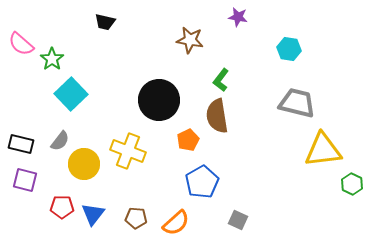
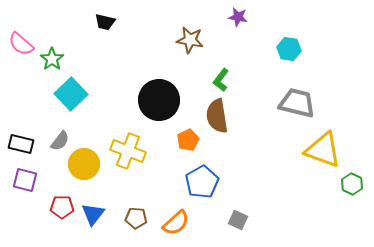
yellow triangle: rotated 27 degrees clockwise
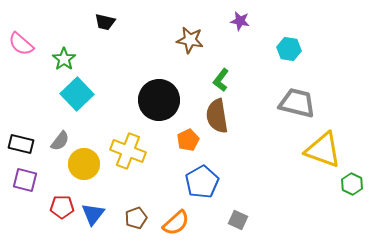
purple star: moved 2 px right, 4 px down
green star: moved 12 px right
cyan square: moved 6 px right
brown pentagon: rotated 25 degrees counterclockwise
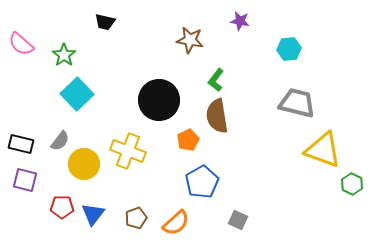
cyan hexagon: rotated 15 degrees counterclockwise
green star: moved 4 px up
green L-shape: moved 5 px left
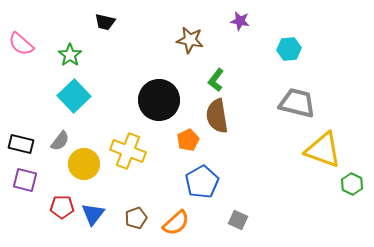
green star: moved 6 px right
cyan square: moved 3 px left, 2 px down
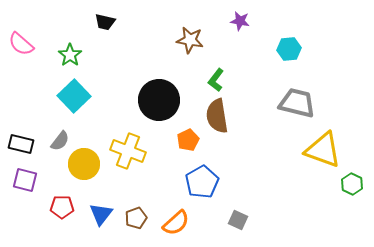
blue triangle: moved 8 px right
